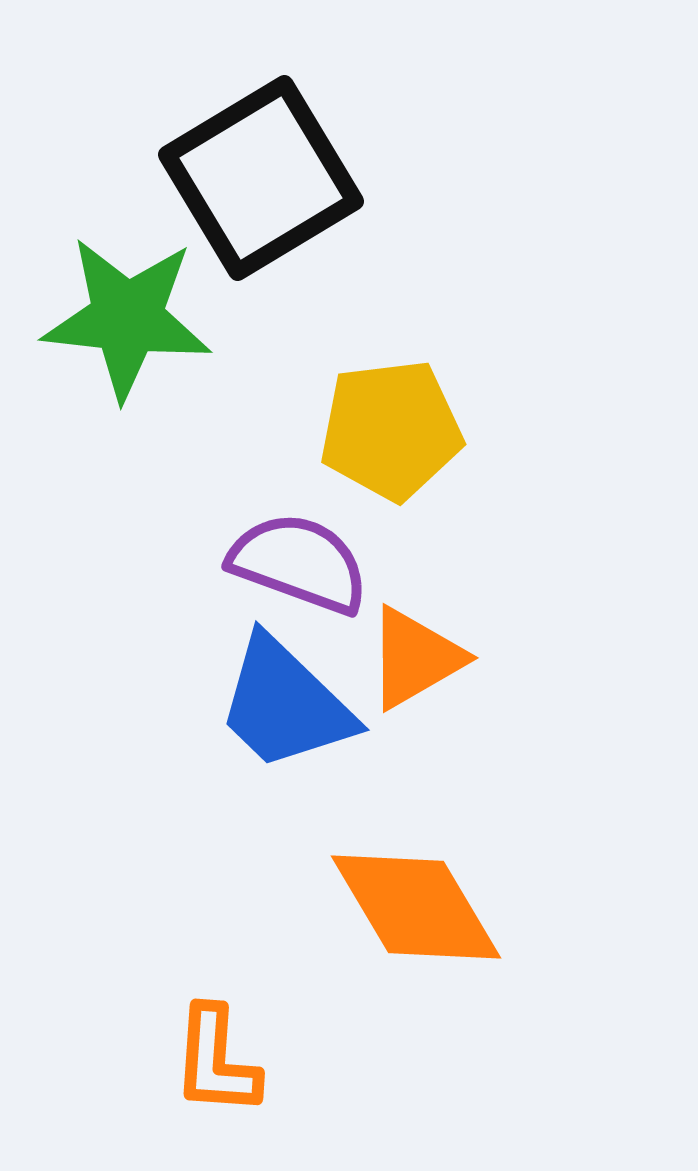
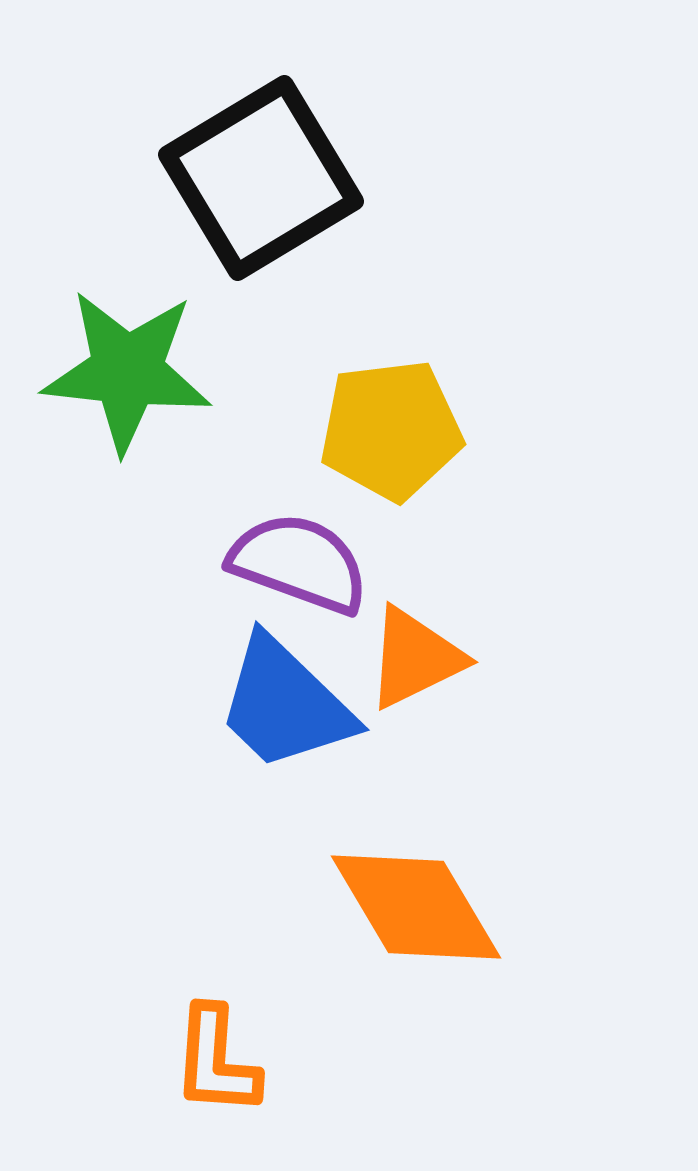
green star: moved 53 px down
orange triangle: rotated 4 degrees clockwise
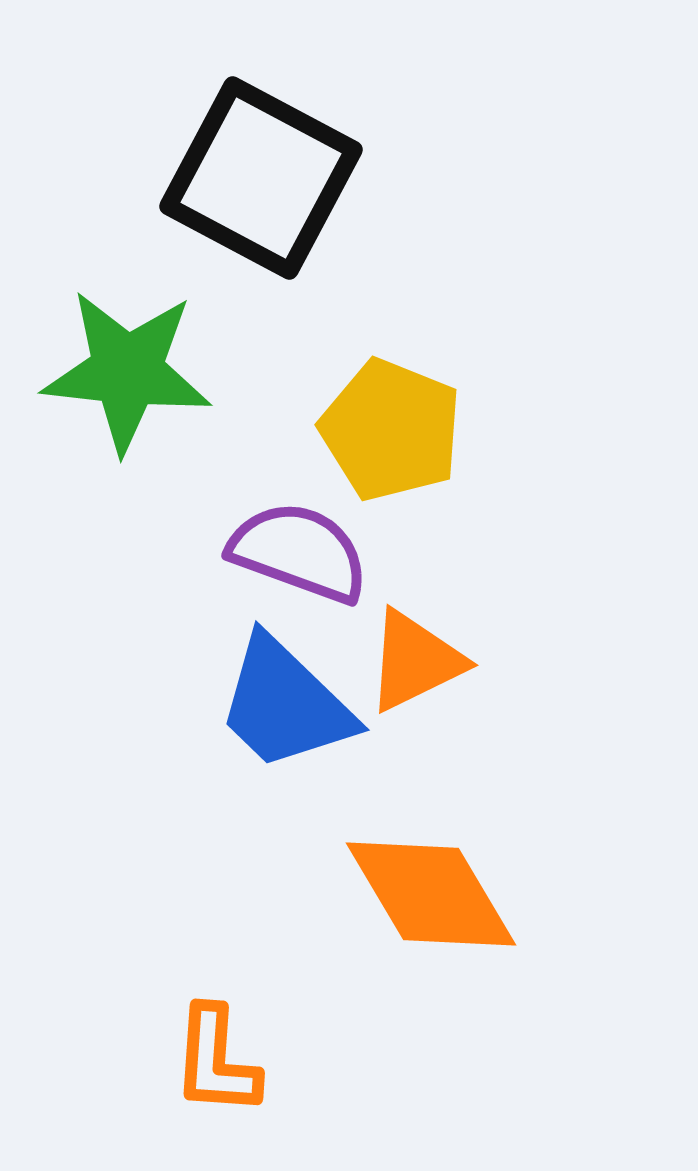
black square: rotated 31 degrees counterclockwise
yellow pentagon: rotated 29 degrees clockwise
purple semicircle: moved 11 px up
orange triangle: moved 3 px down
orange diamond: moved 15 px right, 13 px up
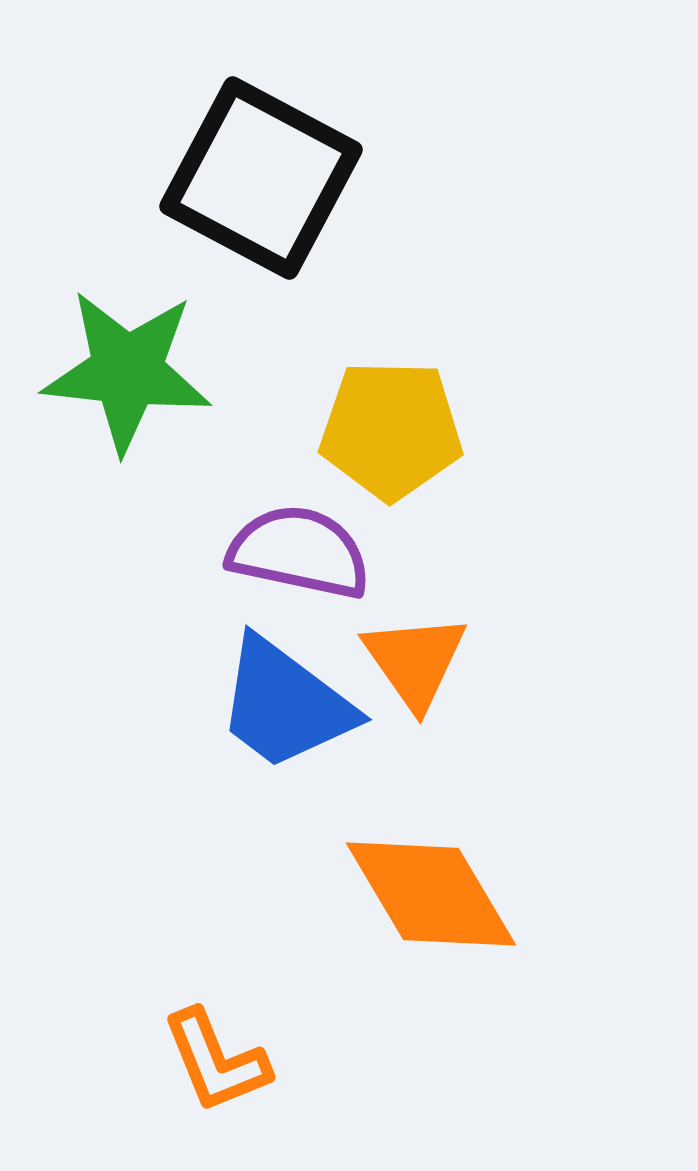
yellow pentagon: rotated 21 degrees counterclockwise
purple semicircle: rotated 8 degrees counterclockwise
orange triangle: rotated 39 degrees counterclockwise
blue trapezoid: rotated 7 degrees counterclockwise
orange L-shape: rotated 26 degrees counterclockwise
